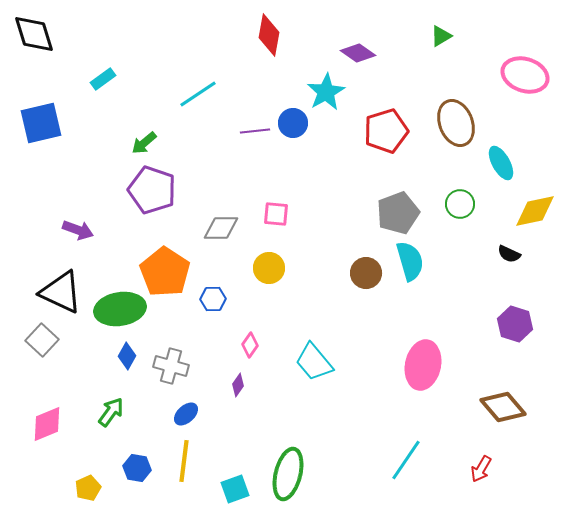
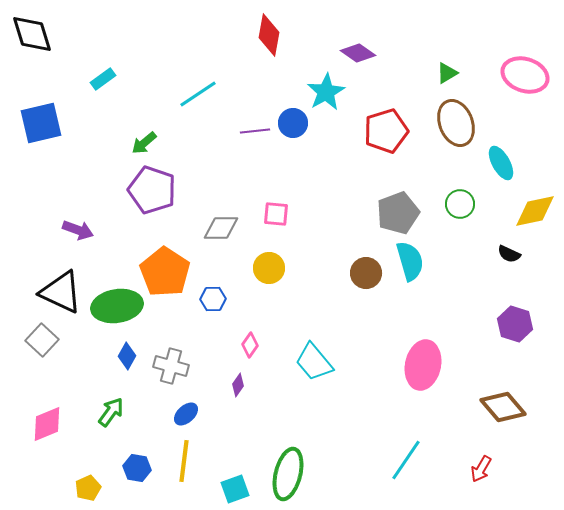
black diamond at (34, 34): moved 2 px left
green triangle at (441, 36): moved 6 px right, 37 px down
green ellipse at (120, 309): moved 3 px left, 3 px up
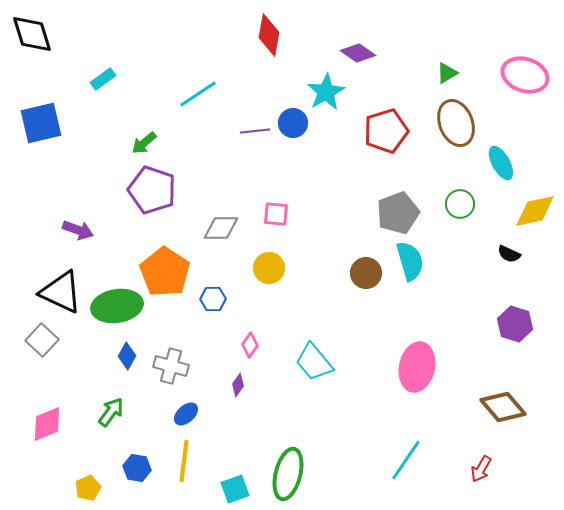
pink ellipse at (423, 365): moved 6 px left, 2 px down
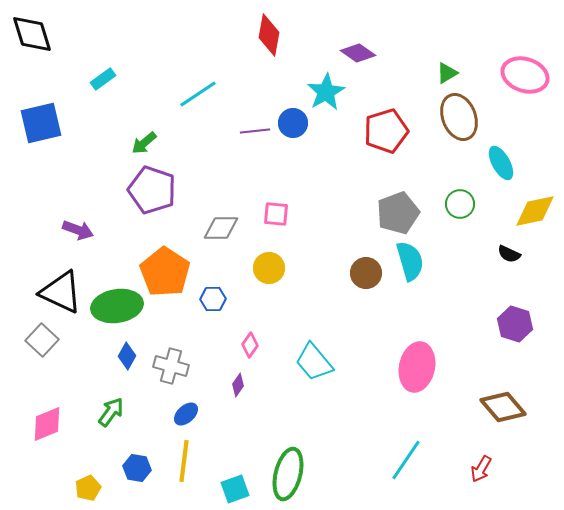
brown ellipse at (456, 123): moved 3 px right, 6 px up
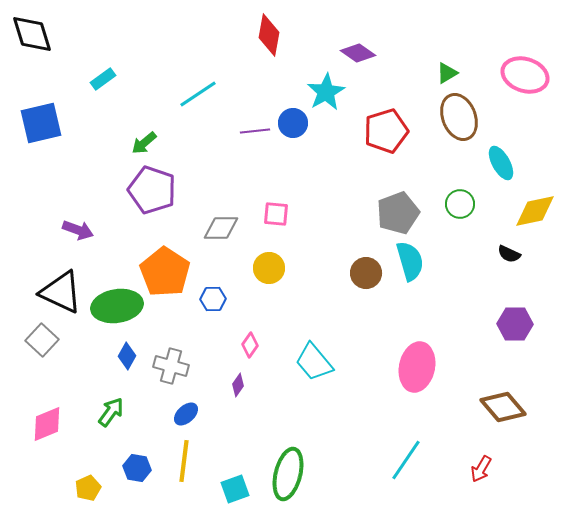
purple hexagon at (515, 324): rotated 16 degrees counterclockwise
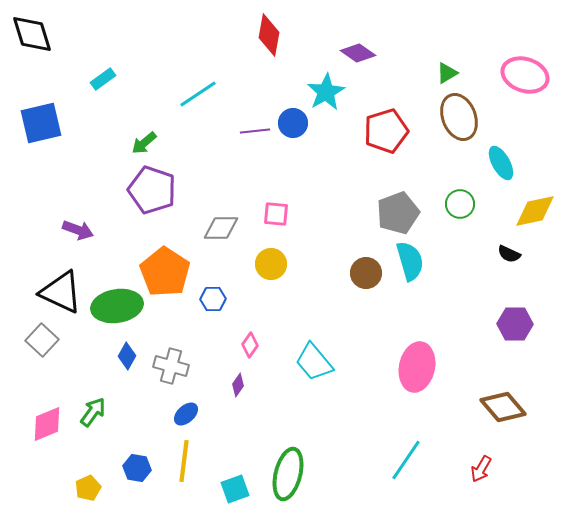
yellow circle at (269, 268): moved 2 px right, 4 px up
green arrow at (111, 412): moved 18 px left
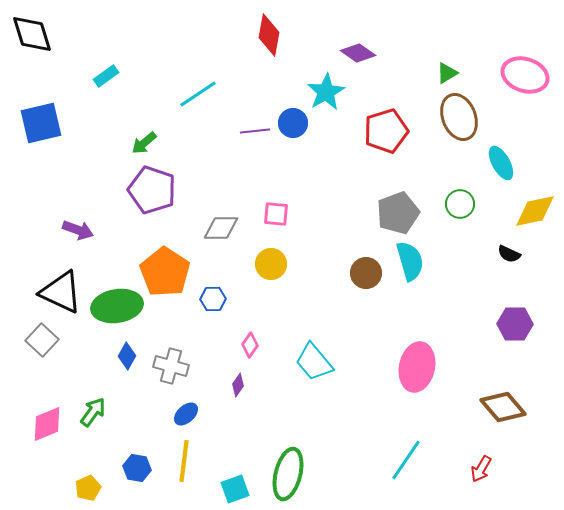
cyan rectangle at (103, 79): moved 3 px right, 3 px up
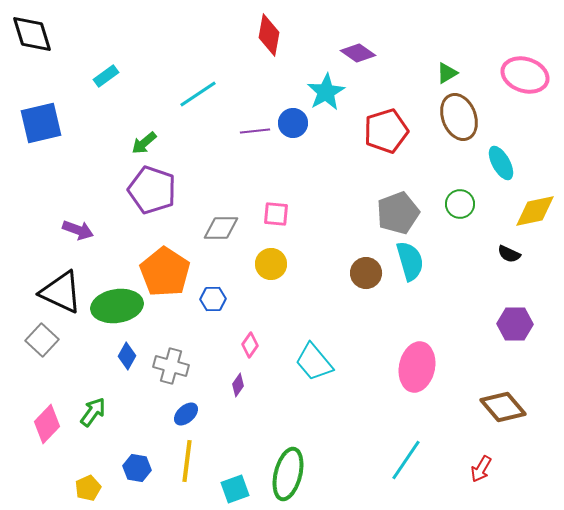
pink diamond at (47, 424): rotated 24 degrees counterclockwise
yellow line at (184, 461): moved 3 px right
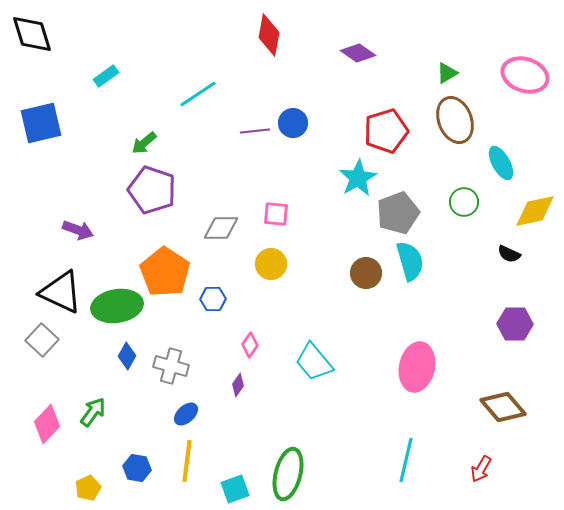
cyan star at (326, 92): moved 32 px right, 86 px down
brown ellipse at (459, 117): moved 4 px left, 3 px down
green circle at (460, 204): moved 4 px right, 2 px up
cyan line at (406, 460): rotated 21 degrees counterclockwise
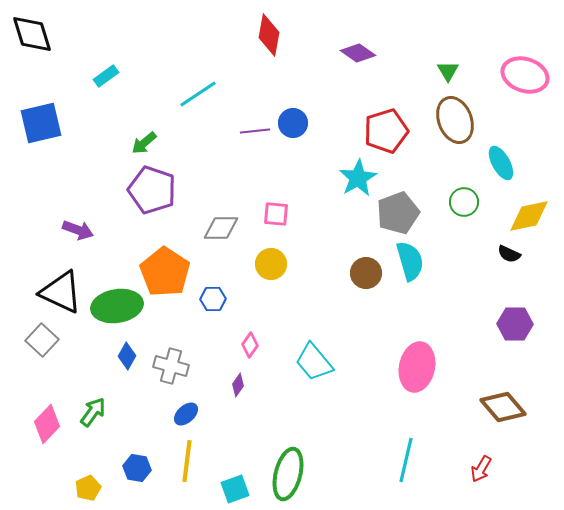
green triangle at (447, 73): moved 1 px right, 2 px up; rotated 30 degrees counterclockwise
yellow diamond at (535, 211): moved 6 px left, 5 px down
